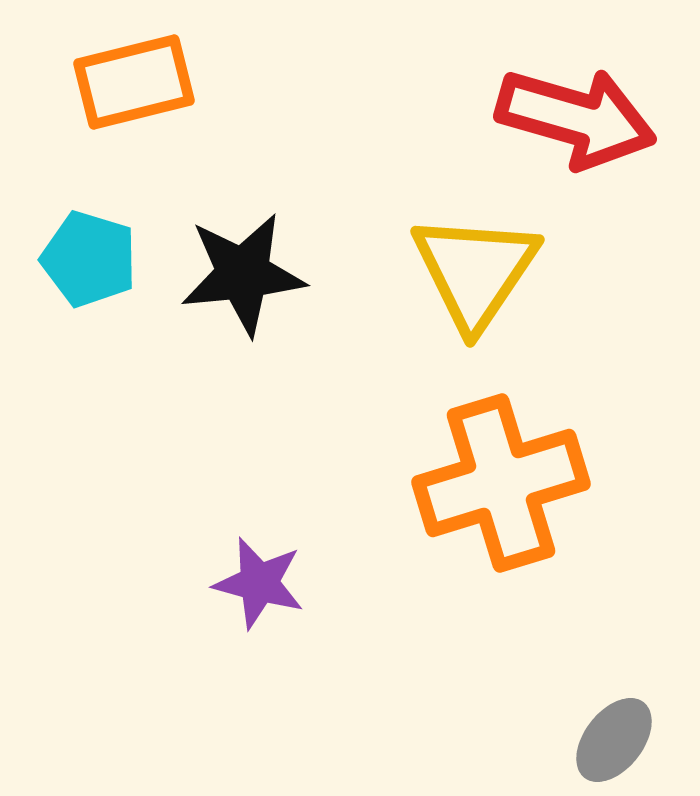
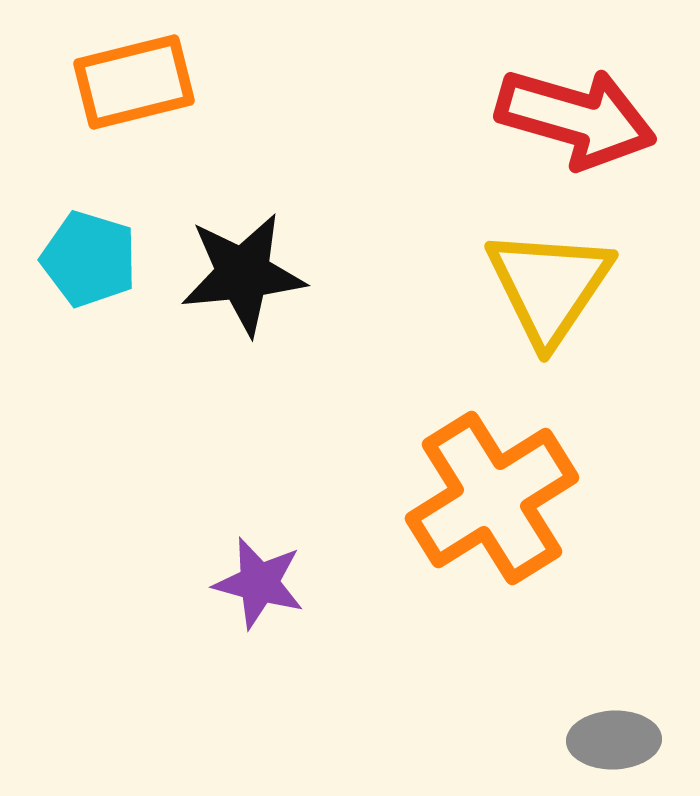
yellow triangle: moved 74 px right, 15 px down
orange cross: moved 9 px left, 15 px down; rotated 15 degrees counterclockwise
gray ellipse: rotated 50 degrees clockwise
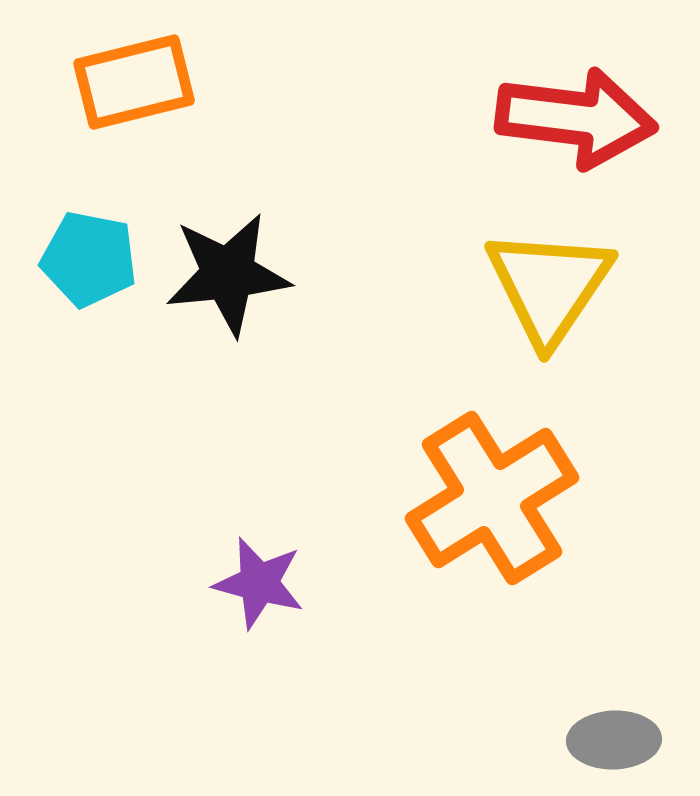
red arrow: rotated 9 degrees counterclockwise
cyan pentagon: rotated 6 degrees counterclockwise
black star: moved 15 px left
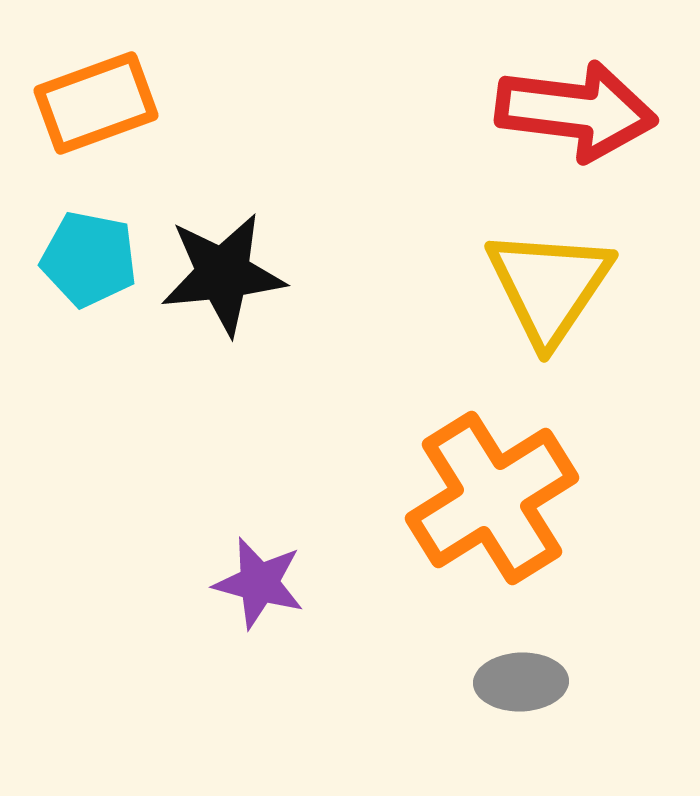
orange rectangle: moved 38 px left, 21 px down; rotated 6 degrees counterclockwise
red arrow: moved 7 px up
black star: moved 5 px left
gray ellipse: moved 93 px left, 58 px up
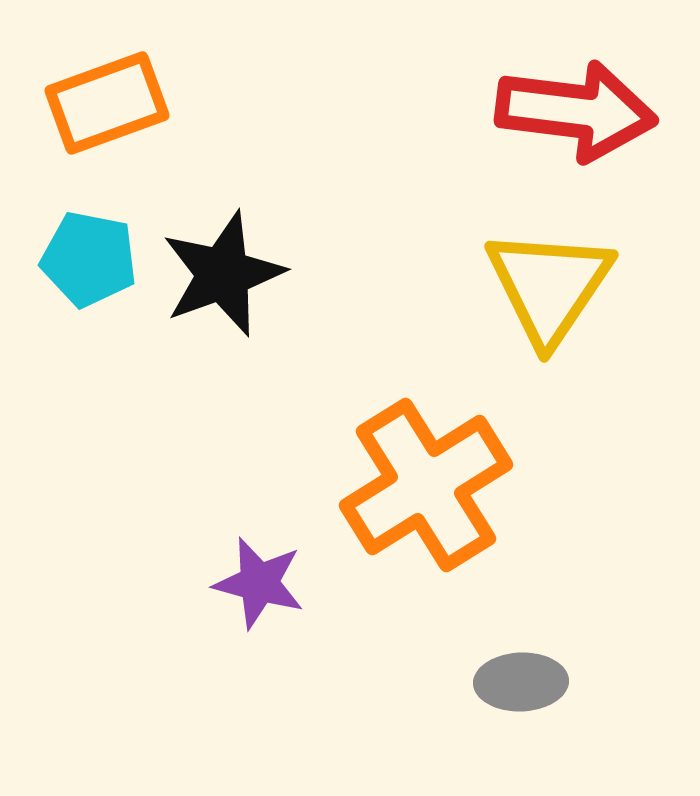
orange rectangle: moved 11 px right
black star: rotated 14 degrees counterclockwise
orange cross: moved 66 px left, 13 px up
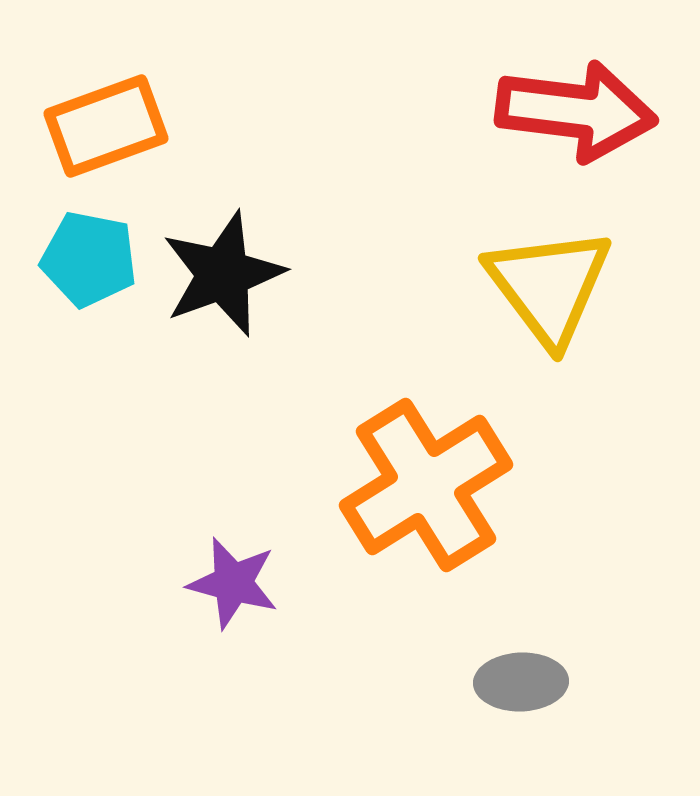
orange rectangle: moved 1 px left, 23 px down
yellow triangle: rotated 11 degrees counterclockwise
purple star: moved 26 px left
